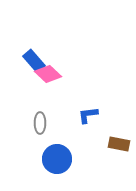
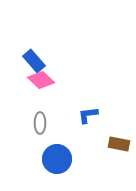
pink diamond: moved 7 px left, 6 px down
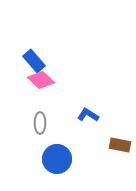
blue L-shape: rotated 40 degrees clockwise
brown rectangle: moved 1 px right, 1 px down
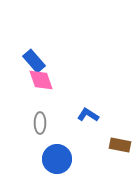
pink diamond: rotated 28 degrees clockwise
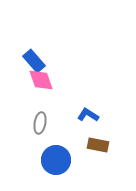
gray ellipse: rotated 10 degrees clockwise
brown rectangle: moved 22 px left
blue circle: moved 1 px left, 1 px down
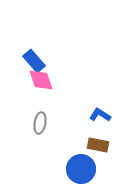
blue L-shape: moved 12 px right
blue circle: moved 25 px right, 9 px down
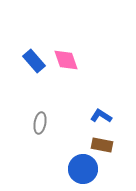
pink diamond: moved 25 px right, 20 px up
blue L-shape: moved 1 px right, 1 px down
brown rectangle: moved 4 px right
blue circle: moved 2 px right
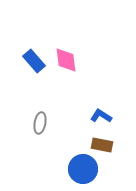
pink diamond: rotated 12 degrees clockwise
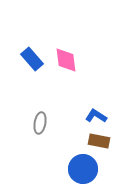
blue rectangle: moved 2 px left, 2 px up
blue L-shape: moved 5 px left
brown rectangle: moved 3 px left, 4 px up
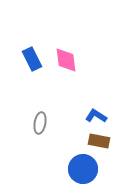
blue rectangle: rotated 15 degrees clockwise
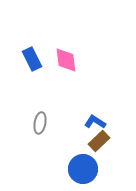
blue L-shape: moved 1 px left, 6 px down
brown rectangle: rotated 55 degrees counterclockwise
